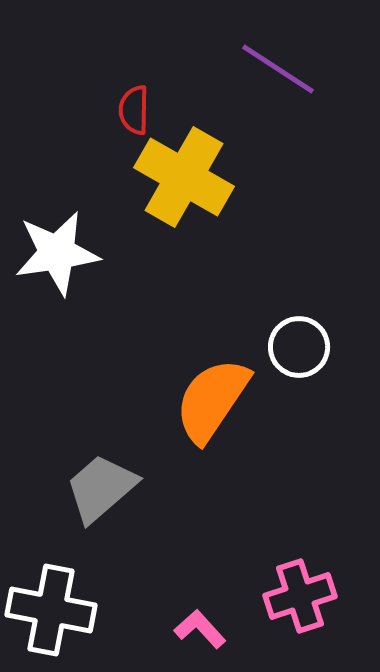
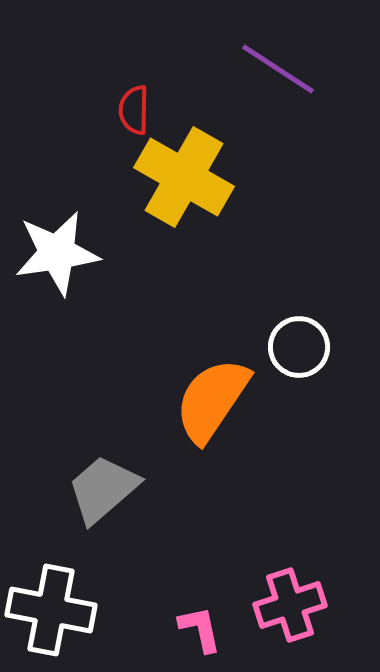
gray trapezoid: moved 2 px right, 1 px down
pink cross: moved 10 px left, 9 px down
pink L-shape: rotated 30 degrees clockwise
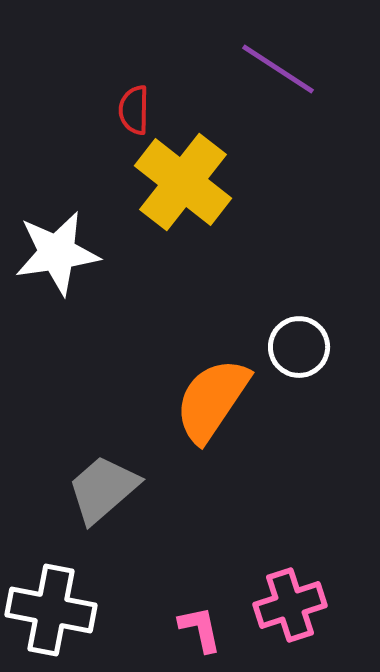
yellow cross: moved 1 px left, 5 px down; rotated 8 degrees clockwise
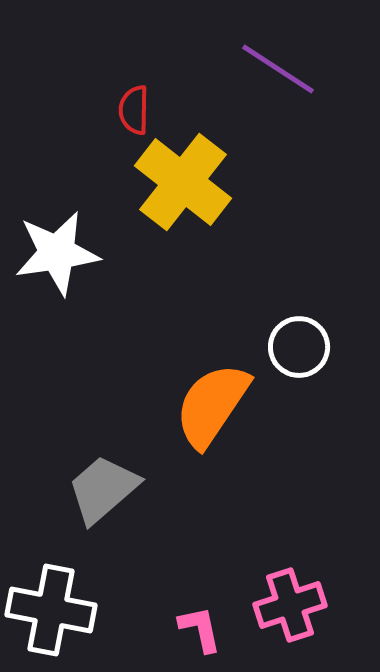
orange semicircle: moved 5 px down
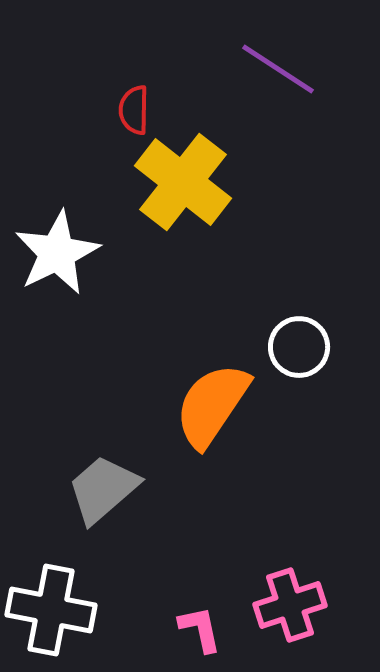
white star: rotated 18 degrees counterclockwise
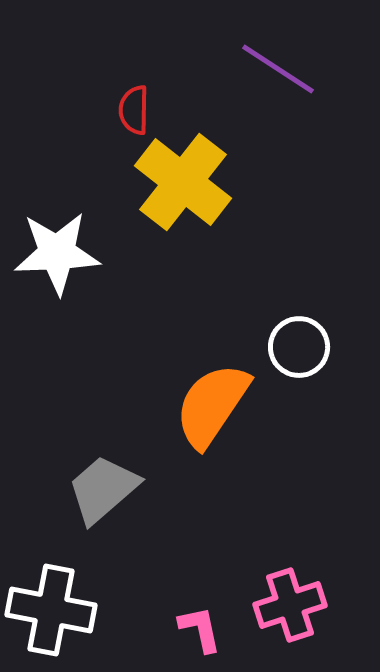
white star: rotated 24 degrees clockwise
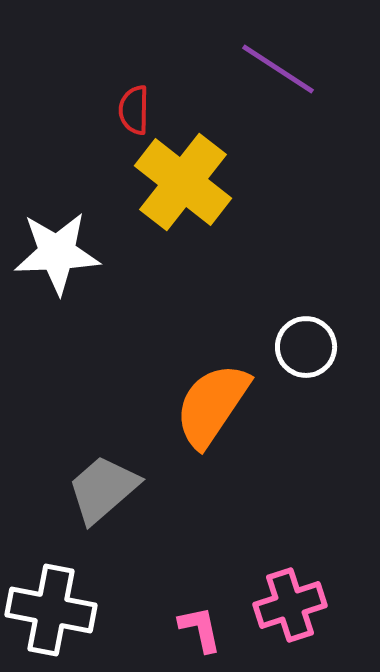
white circle: moved 7 px right
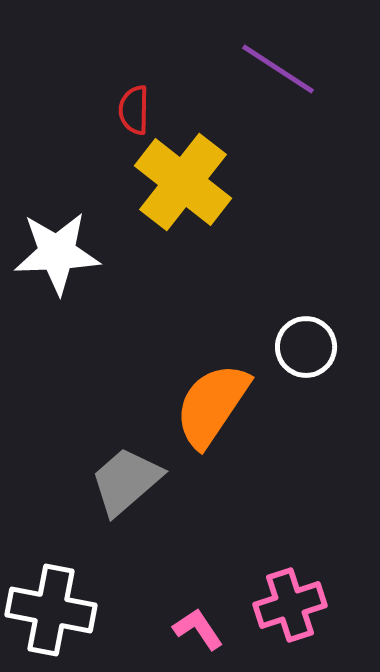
gray trapezoid: moved 23 px right, 8 px up
pink L-shape: moved 2 px left; rotated 22 degrees counterclockwise
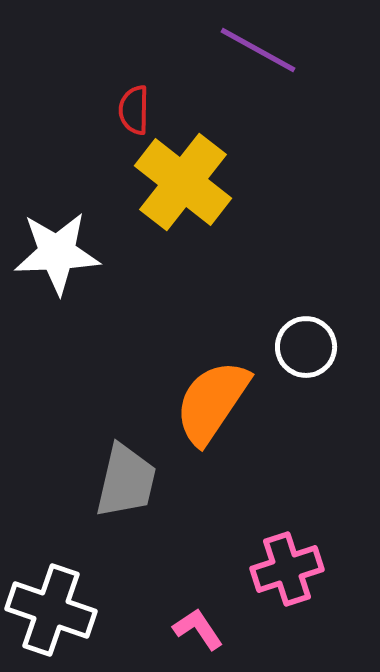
purple line: moved 20 px left, 19 px up; rotated 4 degrees counterclockwise
orange semicircle: moved 3 px up
gray trapezoid: rotated 144 degrees clockwise
pink cross: moved 3 px left, 36 px up
white cross: rotated 8 degrees clockwise
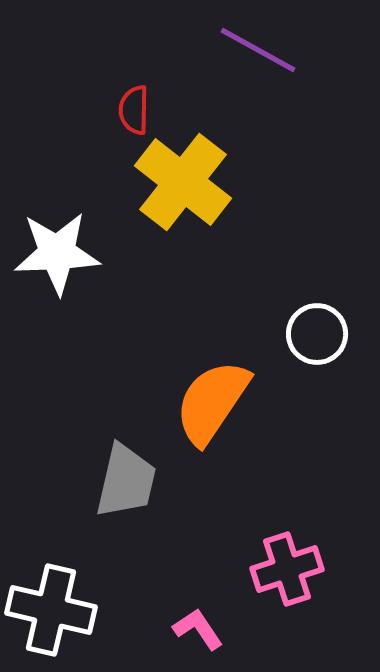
white circle: moved 11 px right, 13 px up
white cross: rotated 6 degrees counterclockwise
